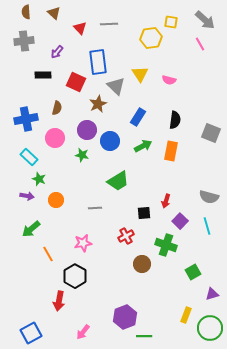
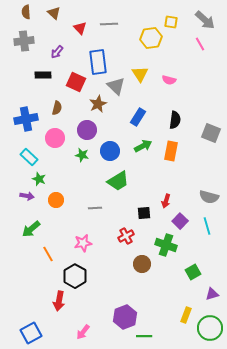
blue circle at (110, 141): moved 10 px down
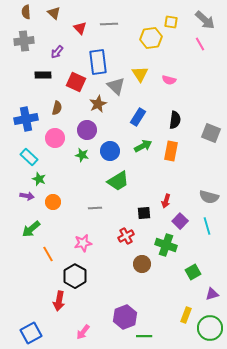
orange circle at (56, 200): moved 3 px left, 2 px down
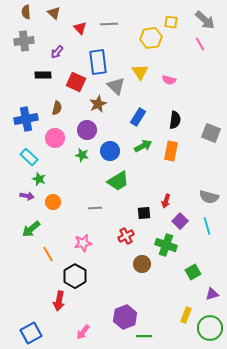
yellow triangle at (140, 74): moved 2 px up
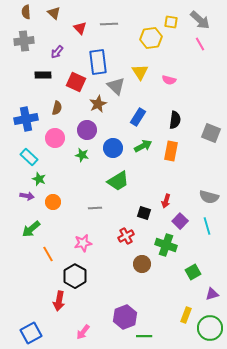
gray arrow at (205, 20): moved 5 px left
blue circle at (110, 151): moved 3 px right, 3 px up
black square at (144, 213): rotated 24 degrees clockwise
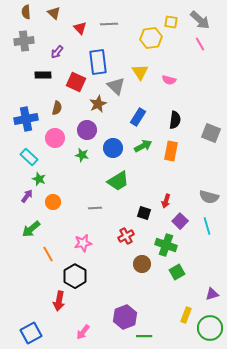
purple arrow at (27, 196): rotated 64 degrees counterclockwise
green square at (193, 272): moved 16 px left
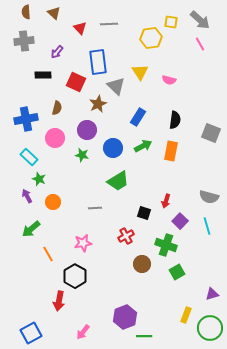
purple arrow at (27, 196): rotated 64 degrees counterclockwise
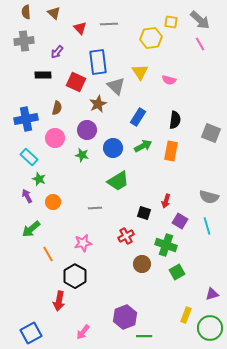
purple square at (180, 221): rotated 14 degrees counterclockwise
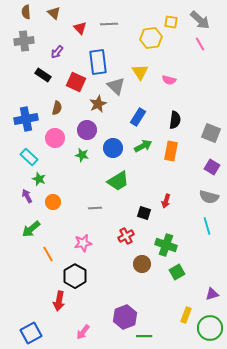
black rectangle at (43, 75): rotated 35 degrees clockwise
purple square at (180, 221): moved 32 px right, 54 px up
